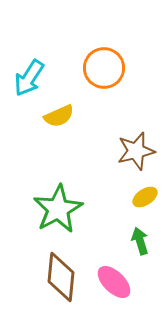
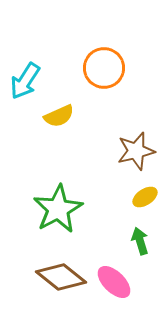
cyan arrow: moved 4 px left, 3 px down
brown diamond: rotated 57 degrees counterclockwise
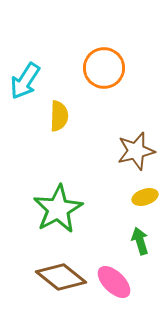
yellow semicircle: rotated 64 degrees counterclockwise
yellow ellipse: rotated 15 degrees clockwise
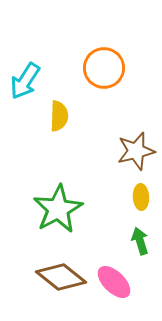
yellow ellipse: moved 4 px left; rotated 75 degrees counterclockwise
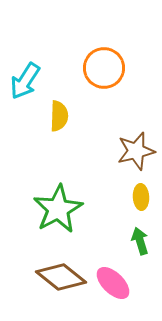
pink ellipse: moved 1 px left, 1 px down
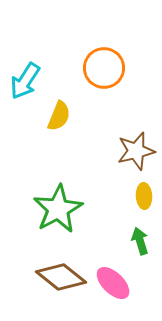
yellow semicircle: rotated 20 degrees clockwise
yellow ellipse: moved 3 px right, 1 px up
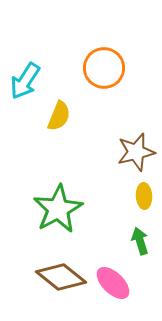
brown star: moved 1 px down
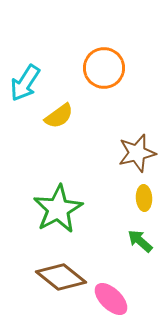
cyan arrow: moved 2 px down
yellow semicircle: rotated 32 degrees clockwise
brown star: moved 1 px right, 1 px down
yellow ellipse: moved 2 px down
green arrow: rotated 32 degrees counterclockwise
pink ellipse: moved 2 px left, 16 px down
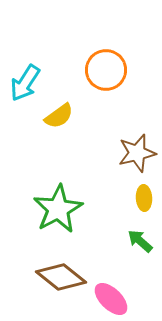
orange circle: moved 2 px right, 2 px down
